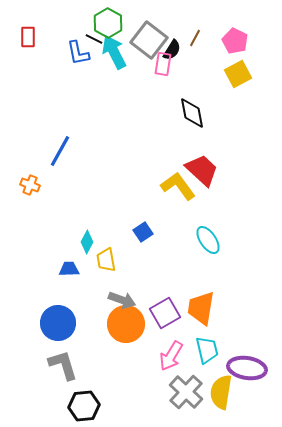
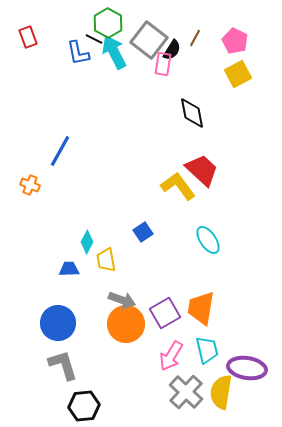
red rectangle: rotated 20 degrees counterclockwise
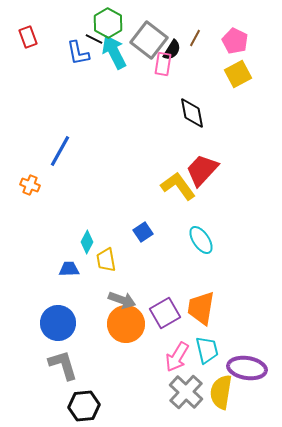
red trapezoid: rotated 90 degrees counterclockwise
cyan ellipse: moved 7 px left
pink arrow: moved 6 px right, 1 px down
